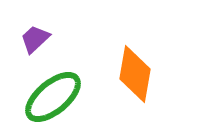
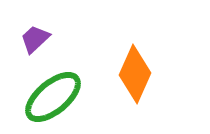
orange diamond: rotated 14 degrees clockwise
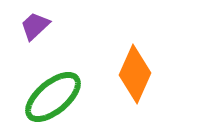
purple trapezoid: moved 13 px up
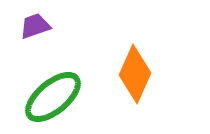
purple trapezoid: rotated 24 degrees clockwise
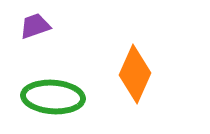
green ellipse: rotated 44 degrees clockwise
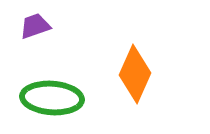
green ellipse: moved 1 px left, 1 px down
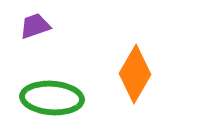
orange diamond: rotated 6 degrees clockwise
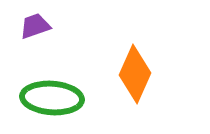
orange diamond: rotated 6 degrees counterclockwise
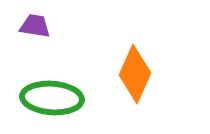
purple trapezoid: rotated 28 degrees clockwise
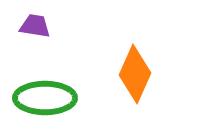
green ellipse: moved 7 px left; rotated 4 degrees counterclockwise
